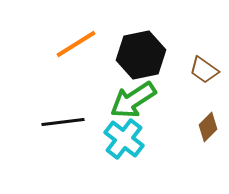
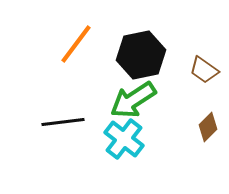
orange line: rotated 21 degrees counterclockwise
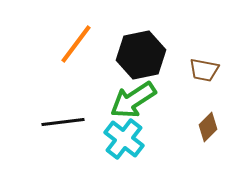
brown trapezoid: rotated 24 degrees counterclockwise
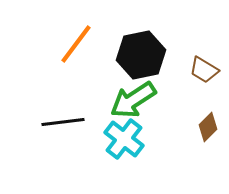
brown trapezoid: rotated 20 degrees clockwise
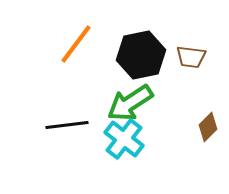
brown trapezoid: moved 13 px left, 13 px up; rotated 24 degrees counterclockwise
green arrow: moved 3 px left, 3 px down
black line: moved 4 px right, 3 px down
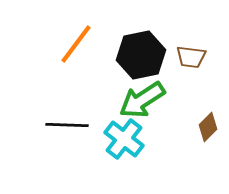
green arrow: moved 12 px right, 3 px up
black line: rotated 9 degrees clockwise
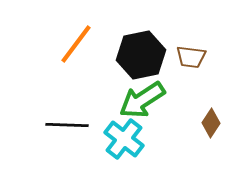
brown diamond: moved 3 px right, 4 px up; rotated 12 degrees counterclockwise
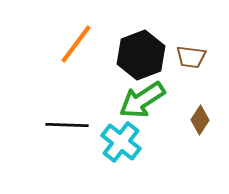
black hexagon: rotated 9 degrees counterclockwise
brown diamond: moved 11 px left, 3 px up
cyan cross: moved 3 px left, 3 px down
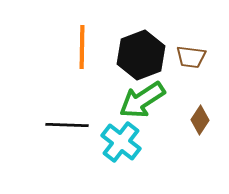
orange line: moved 6 px right, 3 px down; rotated 36 degrees counterclockwise
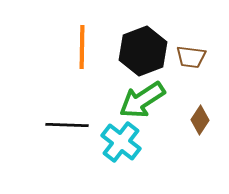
black hexagon: moved 2 px right, 4 px up
